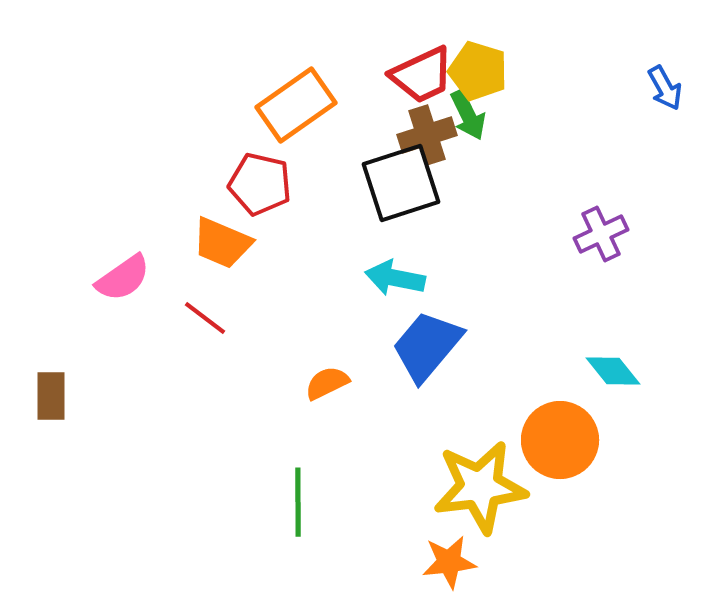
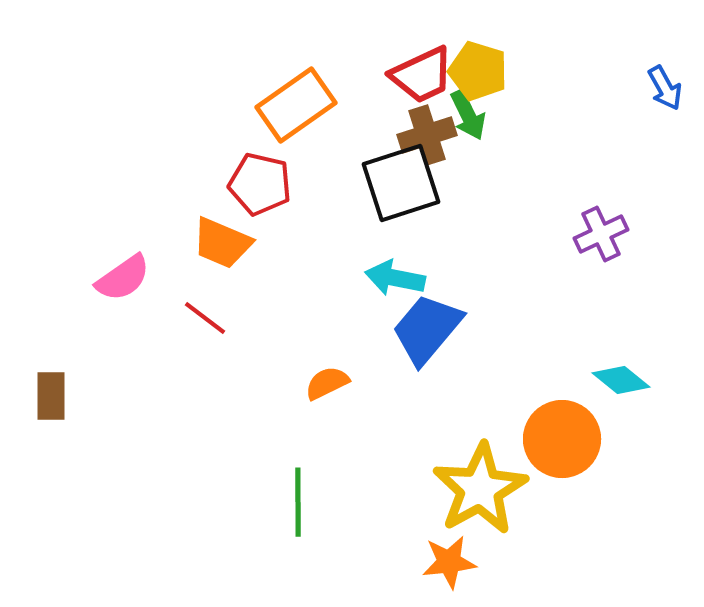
blue trapezoid: moved 17 px up
cyan diamond: moved 8 px right, 9 px down; rotated 12 degrees counterclockwise
orange circle: moved 2 px right, 1 px up
yellow star: moved 2 px down; rotated 22 degrees counterclockwise
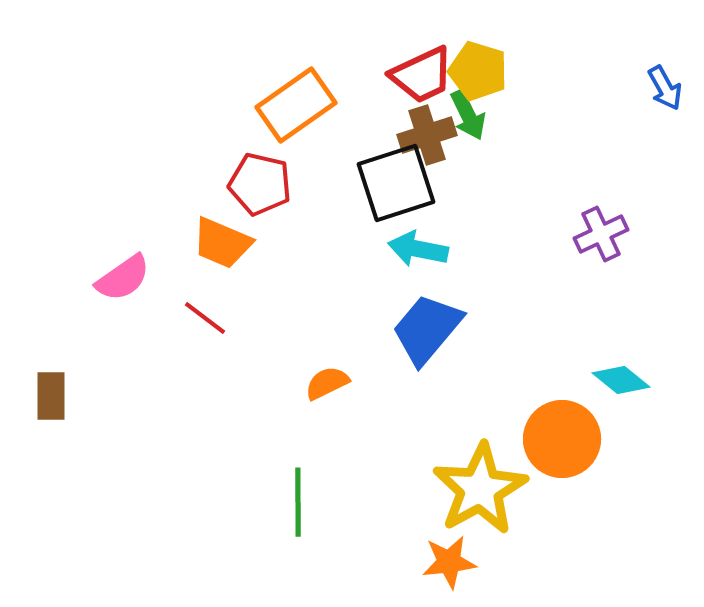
black square: moved 5 px left
cyan arrow: moved 23 px right, 29 px up
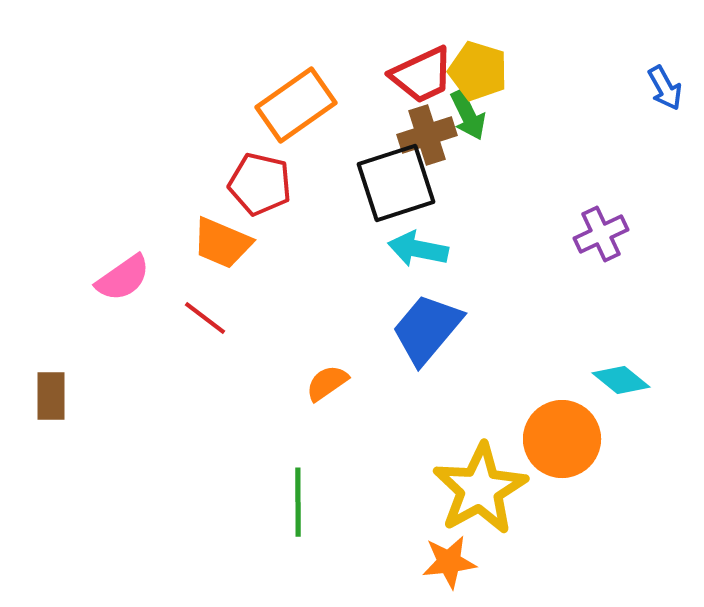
orange semicircle: rotated 9 degrees counterclockwise
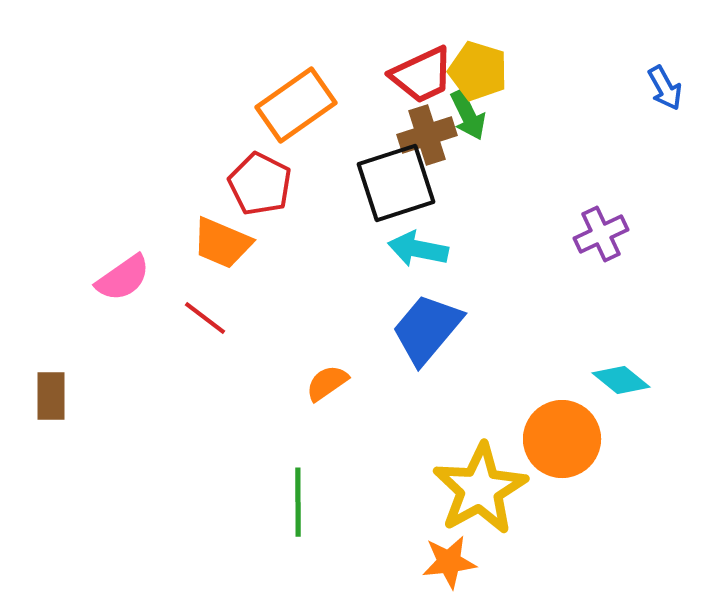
red pentagon: rotated 14 degrees clockwise
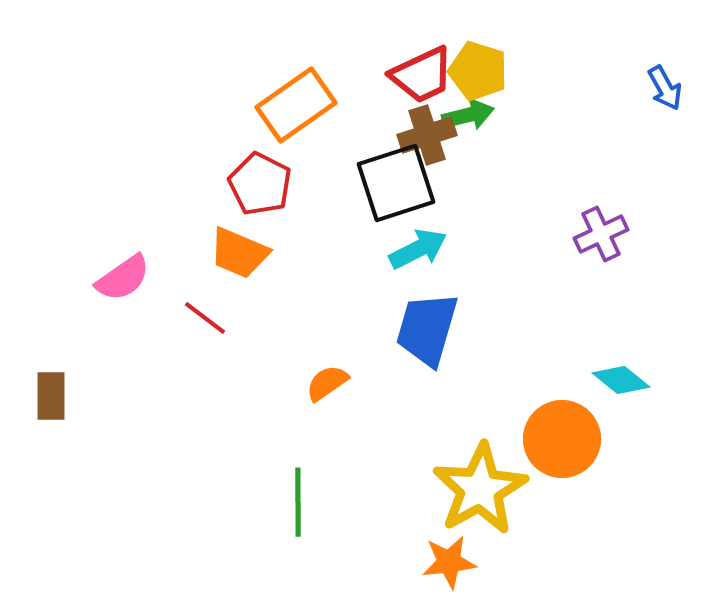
green arrow: rotated 78 degrees counterclockwise
orange trapezoid: moved 17 px right, 10 px down
cyan arrow: rotated 142 degrees clockwise
blue trapezoid: rotated 24 degrees counterclockwise
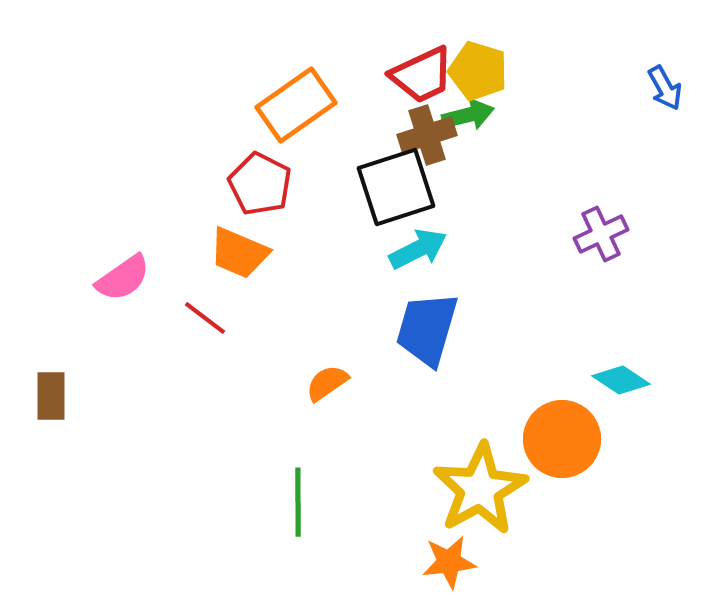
black square: moved 4 px down
cyan diamond: rotated 6 degrees counterclockwise
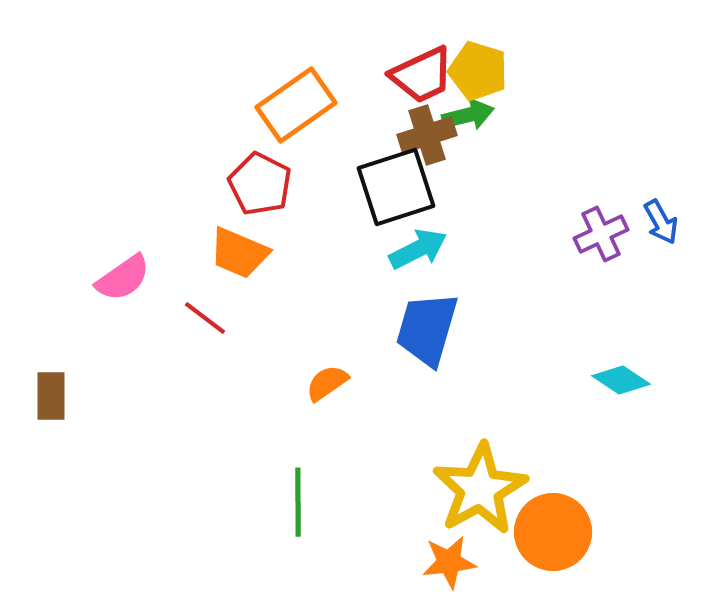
blue arrow: moved 4 px left, 134 px down
orange circle: moved 9 px left, 93 px down
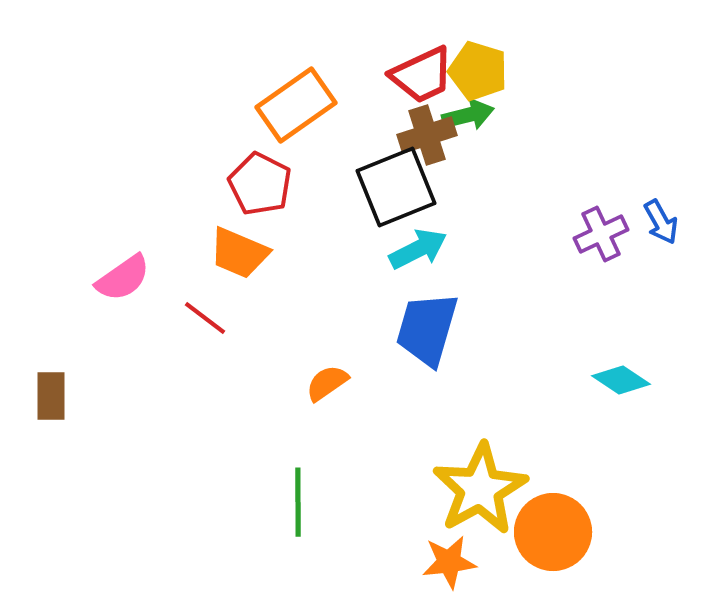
black square: rotated 4 degrees counterclockwise
